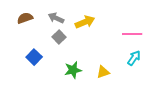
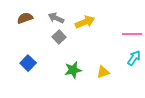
blue square: moved 6 px left, 6 px down
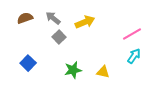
gray arrow: moved 3 px left; rotated 14 degrees clockwise
pink line: rotated 30 degrees counterclockwise
cyan arrow: moved 2 px up
yellow triangle: rotated 32 degrees clockwise
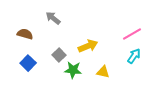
brown semicircle: moved 16 px down; rotated 35 degrees clockwise
yellow arrow: moved 3 px right, 24 px down
gray square: moved 18 px down
green star: rotated 18 degrees clockwise
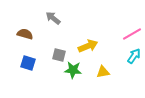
gray square: rotated 32 degrees counterclockwise
blue square: rotated 28 degrees counterclockwise
yellow triangle: rotated 24 degrees counterclockwise
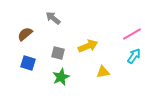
brown semicircle: rotated 56 degrees counterclockwise
gray square: moved 1 px left, 2 px up
green star: moved 12 px left, 7 px down; rotated 30 degrees counterclockwise
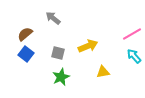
cyan arrow: rotated 77 degrees counterclockwise
blue square: moved 2 px left, 9 px up; rotated 21 degrees clockwise
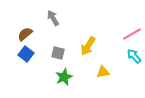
gray arrow: rotated 21 degrees clockwise
yellow arrow: rotated 144 degrees clockwise
green star: moved 3 px right
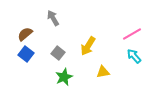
gray square: rotated 24 degrees clockwise
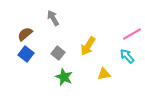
cyan arrow: moved 7 px left
yellow triangle: moved 1 px right, 2 px down
green star: rotated 24 degrees counterclockwise
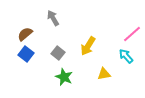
pink line: rotated 12 degrees counterclockwise
cyan arrow: moved 1 px left
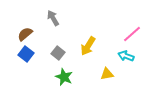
cyan arrow: rotated 28 degrees counterclockwise
yellow triangle: moved 3 px right
